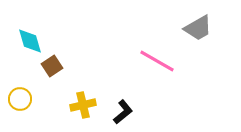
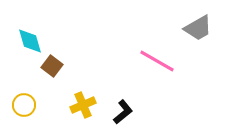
brown square: rotated 20 degrees counterclockwise
yellow circle: moved 4 px right, 6 px down
yellow cross: rotated 10 degrees counterclockwise
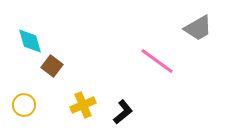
pink line: rotated 6 degrees clockwise
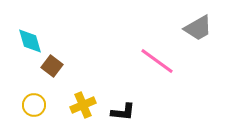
yellow circle: moved 10 px right
black L-shape: rotated 45 degrees clockwise
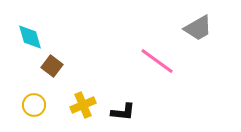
cyan diamond: moved 4 px up
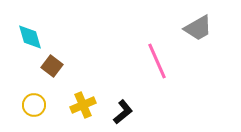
pink line: rotated 30 degrees clockwise
black L-shape: rotated 45 degrees counterclockwise
